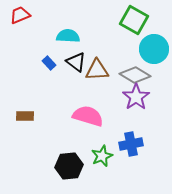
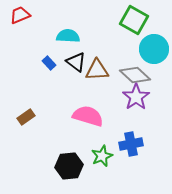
gray diamond: rotated 12 degrees clockwise
brown rectangle: moved 1 px right, 1 px down; rotated 36 degrees counterclockwise
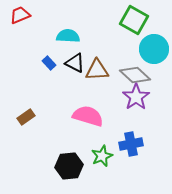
black triangle: moved 1 px left, 1 px down; rotated 10 degrees counterclockwise
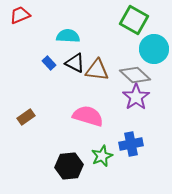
brown triangle: rotated 10 degrees clockwise
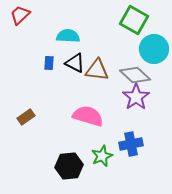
red trapezoid: rotated 20 degrees counterclockwise
blue rectangle: rotated 48 degrees clockwise
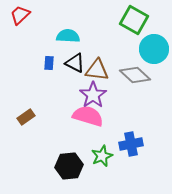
purple star: moved 43 px left, 2 px up
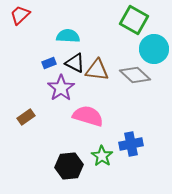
blue rectangle: rotated 64 degrees clockwise
purple star: moved 32 px left, 7 px up
green star: rotated 15 degrees counterclockwise
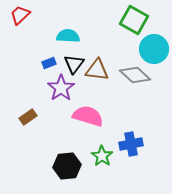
black triangle: moved 1 px left, 1 px down; rotated 40 degrees clockwise
brown rectangle: moved 2 px right
black hexagon: moved 2 px left
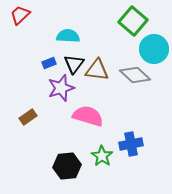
green square: moved 1 px left, 1 px down; rotated 12 degrees clockwise
purple star: rotated 16 degrees clockwise
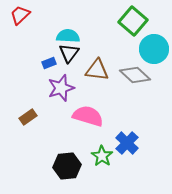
black triangle: moved 5 px left, 11 px up
blue cross: moved 4 px left, 1 px up; rotated 35 degrees counterclockwise
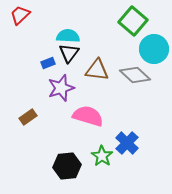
blue rectangle: moved 1 px left
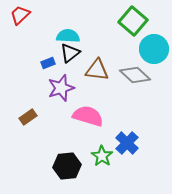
black triangle: moved 1 px right; rotated 15 degrees clockwise
